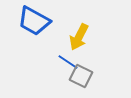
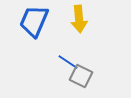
blue trapezoid: rotated 84 degrees clockwise
yellow arrow: moved 18 px up; rotated 32 degrees counterclockwise
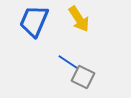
yellow arrow: rotated 28 degrees counterclockwise
gray square: moved 2 px right, 1 px down
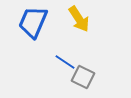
blue trapezoid: moved 1 px left, 1 px down
blue line: moved 3 px left
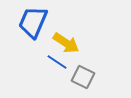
yellow arrow: moved 13 px left, 24 px down; rotated 24 degrees counterclockwise
blue line: moved 8 px left
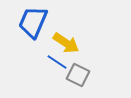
gray square: moved 5 px left, 2 px up
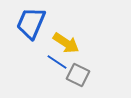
blue trapezoid: moved 2 px left, 1 px down
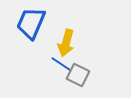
yellow arrow: rotated 72 degrees clockwise
blue line: moved 4 px right, 2 px down
